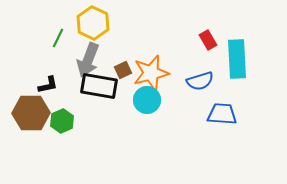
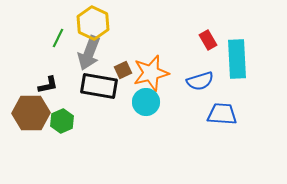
gray arrow: moved 1 px right, 7 px up
cyan circle: moved 1 px left, 2 px down
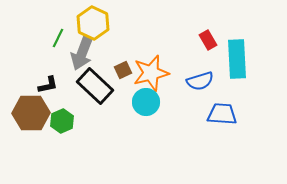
gray arrow: moved 7 px left
black rectangle: moved 4 px left; rotated 33 degrees clockwise
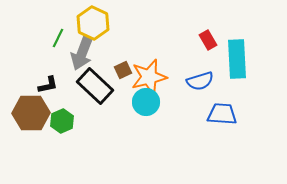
orange star: moved 2 px left, 4 px down
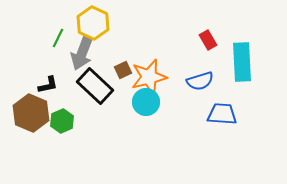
cyan rectangle: moved 5 px right, 3 px down
brown hexagon: rotated 24 degrees clockwise
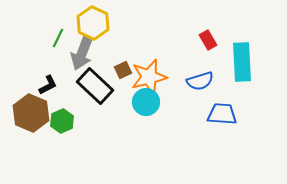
black L-shape: rotated 15 degrees counterclockwise
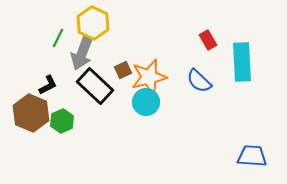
blue semicircle: moved 1 px left; rotated 60 degrees clockwise
blue trapezoid: moved 30 px right, 42 px down
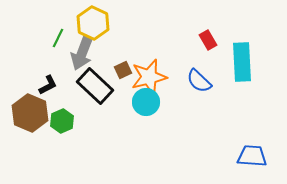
brown hexagon: moved 1 px left
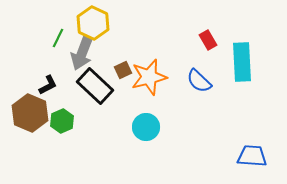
cyan circle: moved 25 px down
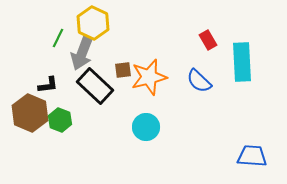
brown square: rotated 18 degrees clockwise
black L-shape: rotated 20 degrees clockwise
green hexagon: moved 2 px left, 1 px up; rotated 15 degrees counterclockwise
